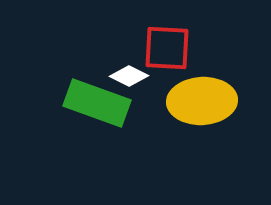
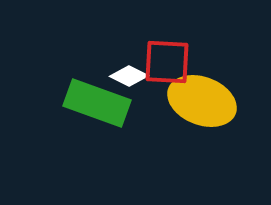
red square: moved 14 px down
yellow ellipse: rotated 24 degrees clockwise
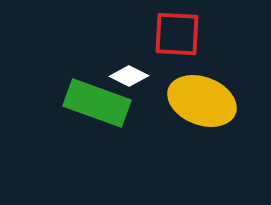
red square: moved 10 px right, 28 px up
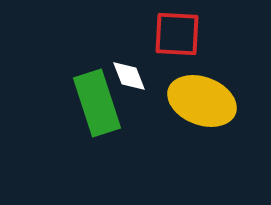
white diamond: rotated 42 degrees clockwise
green rectangle: rotated 52 degrees clockwise
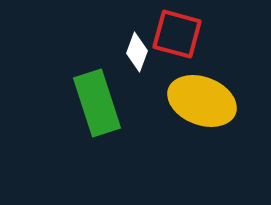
red square: rotated 12 degrees clockwise
white diamond: moved 8 px right, 24 px up; rotated 42 degrees clockwise
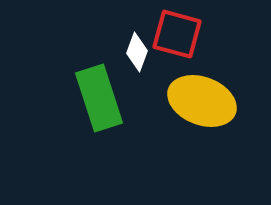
green rectangle: moved 2 px right, 5 px up
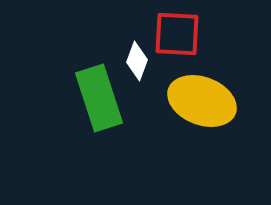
red square: rotated 12 degrees counterclockwise
white diamond: moved 9 px down
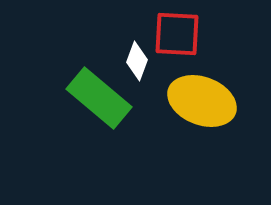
green rectangle: rotated 32 degrees counterclockwise
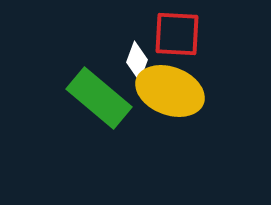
yellow ellipse: moved 32 px left, 10 px up
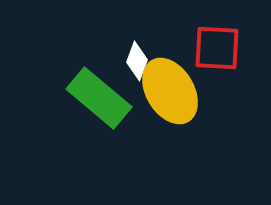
red square: moved 40 px right, 14 px down
yellow ellipse: rotated 38 degrees clockwise
